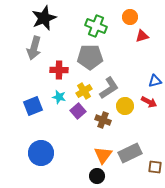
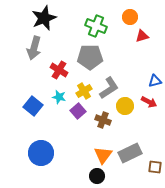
red cross: rotated 30 degrees clockwise
blue square: rotated 30 degrees counterclockwise
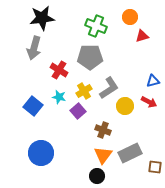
black star: moved 2 px left; rotated 15 degrees clockwise
blue triangle: moved 2 px left
brown cross: moved 10 px down
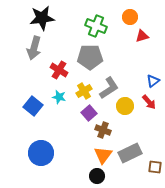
blue triangle: rotated 24 degrees counterclockwise
red arrow: rotated 21 degrees clockwise
purple square: moved 11 px right, 2 px down
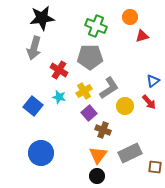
orange triangle: moved 5 px left
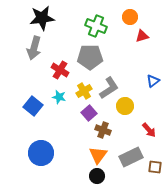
red cross: moved 1 px right
red arrow: moved 28 px down
gray rectangle: moved 1 px right, 4 px down
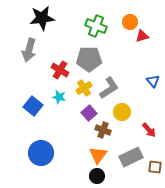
orange circle: moved 5 px down
gray arrow: moved 5 px left, 2 px down
gray pentagon: moved 1 px left, 2 px down
blue triangle: rotated 32 degrees counterclockwise
yellow cross: moved 3 px up
yellow circle: moved 3 px left, 6 px down
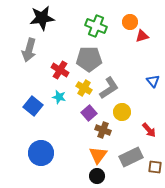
yellow cross: rotated 28 degrees counterclockwise
